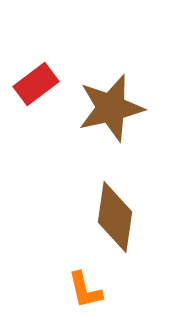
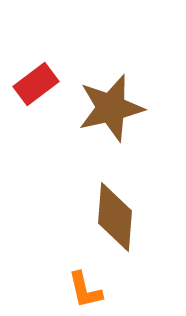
brown diamond: rotated 4 degrees counterclockwise
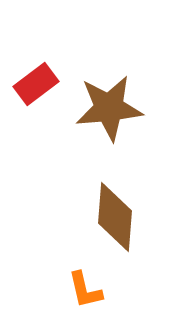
brown star: moved 2 px left; rotated 8 degrees clockwise
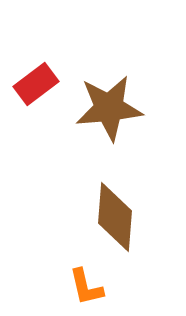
orange L-shape: moved 1 px right, 3 px up
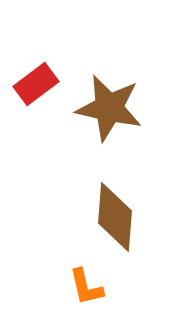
brown star: rotated 18 degrees clockwise
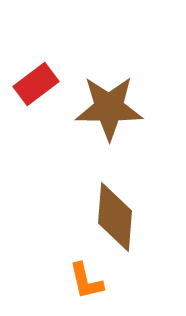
brown star: rotated 12 degrees counterclockwise
orange L-shape: moved 6 px up
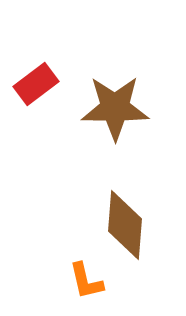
brown star: moved 6 px right
brown diamond: moved 10 px right, 8 px down
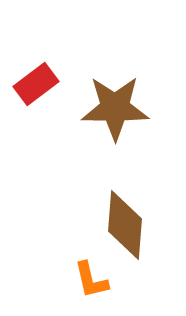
orange L-shape: moved 5 px right, 1 px up
